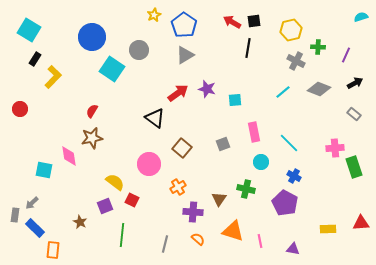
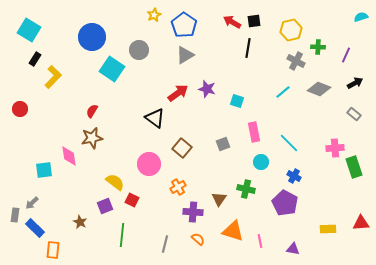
cyan square at (235, 100): moved 2 px right, 1 px down; rotated 24 degrees clockwise
cyan square at (44, 170): rotated 18 degrees counterclockwise
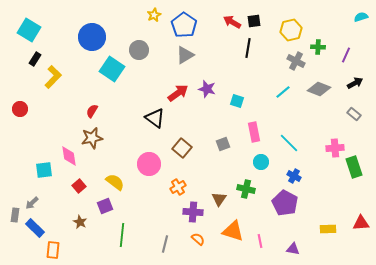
red square at (132, 200): moved 53 px left, 14 px up; rotated 24 degrees clockwise
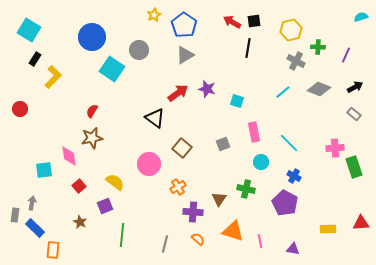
black arrow at (355, 83): moved 4 px down
gray arrow at (32, 203): rotated 144 degrees clockwise
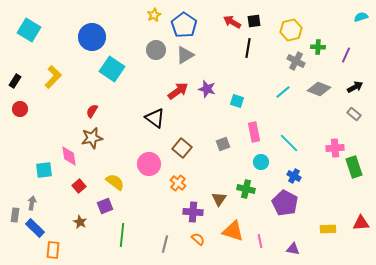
gray circle at (139, 50): moved 17 px right
black rectangle at (35, 59): moved 20 px left, 22 px down
red arrow at (178, 93): moved 2 px up
orange cross at (178, 187): moved 4 px up; rotated 21 degrees counterclockwise
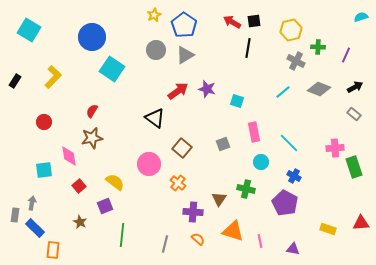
red circle at (20, 109): moved 24 px right, 13 px down
yellow rectangle at (328, 229): rotated 21 degrees clockwise
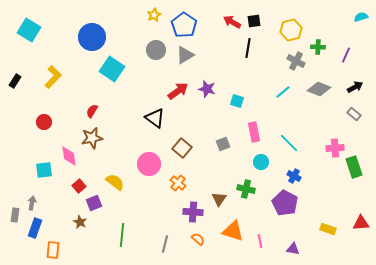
purple square at (105, 206): moved 11 px left, 3 px up
blue rectangle at (35, 228): rotated 66 degrees clockwise
